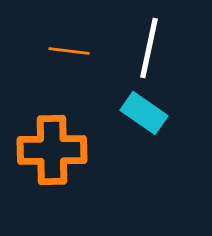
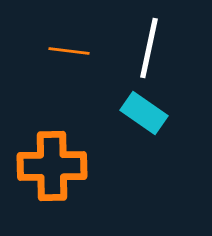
orange cross: moved 16 px down
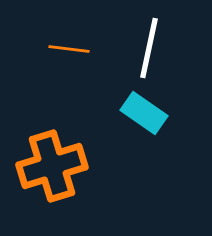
orange line: moved 2 px up
orange cross: rotated 16 degrees counterclockwise
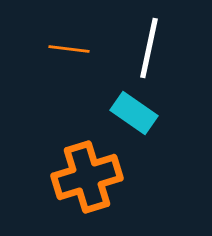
cyan rectangle: moved 10 px left
orange cross: moved 35 px right, 11 px down
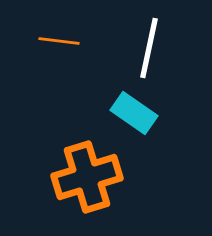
orange line: moved 10 px left, 8 px up
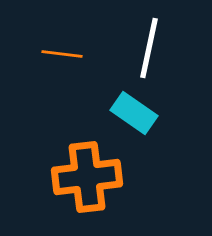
orange line: moved 3 px right, 13 px down
orange cross: rotated 10 degrees clockwise
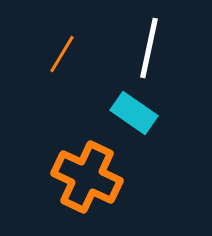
orange line: rotated 66 degrees counterclockwise
orange cross: rotated 32 degrees clockwise
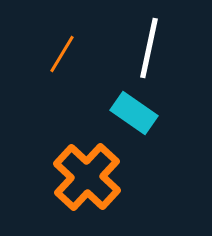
orange cross: rotated 18 degrees clockwise
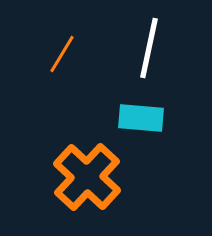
cyan rectangle: moved 7 px right, 5 px down; rotated 30 degrees counterclockwise
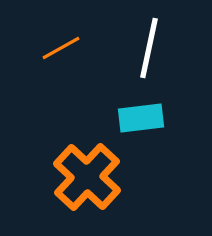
orange line: moved 1 px left, 6 px up; rotated 30 degrees clockwise
cyan rectangle: rotated 12 degrees counterclockwise
